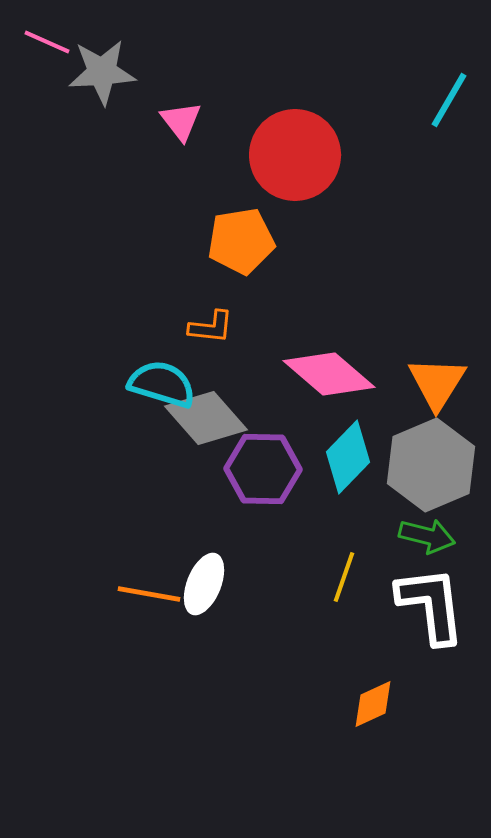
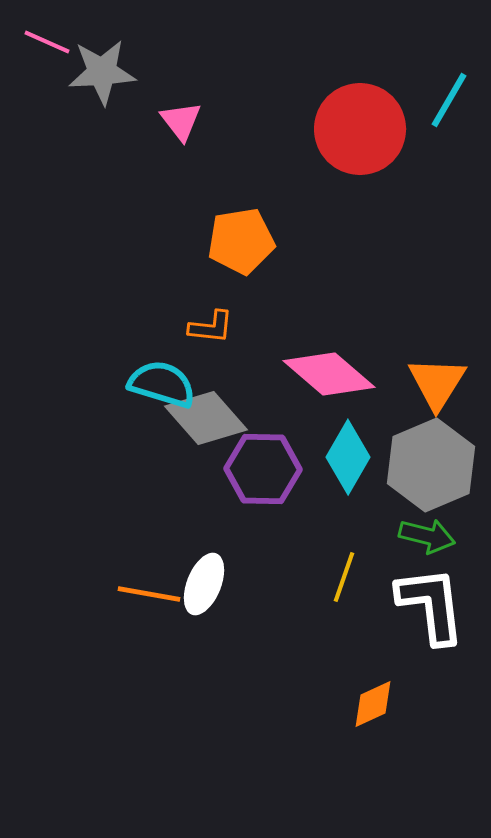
red circle: moved 65 px right, 26 px up
cyan diamond: rotated 14 degrees counterclockwise
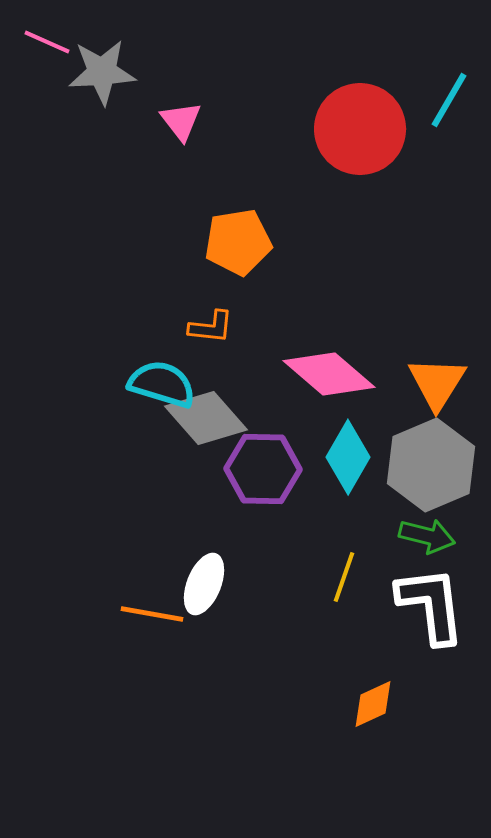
orange pentagon: moved 3 px left, 1 px down
orange line: moved 3 px right, 20 px down
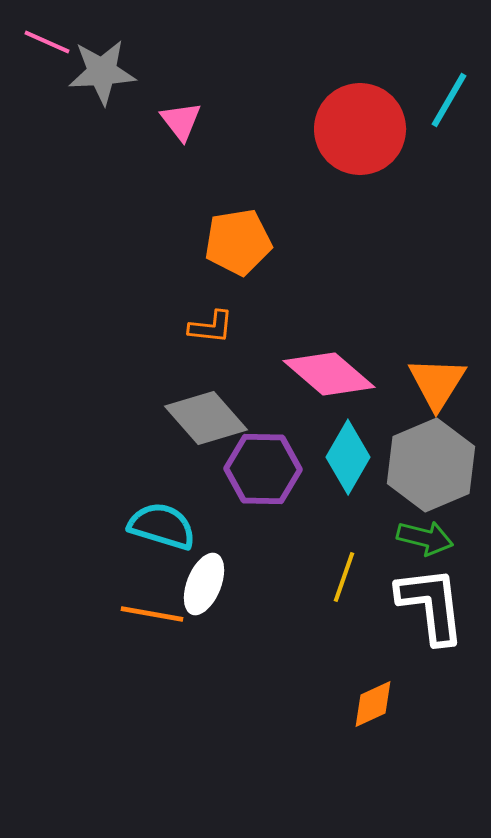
cyan semicircle: moved 142 px down
green arrow: moved 2 px left, 2 px down
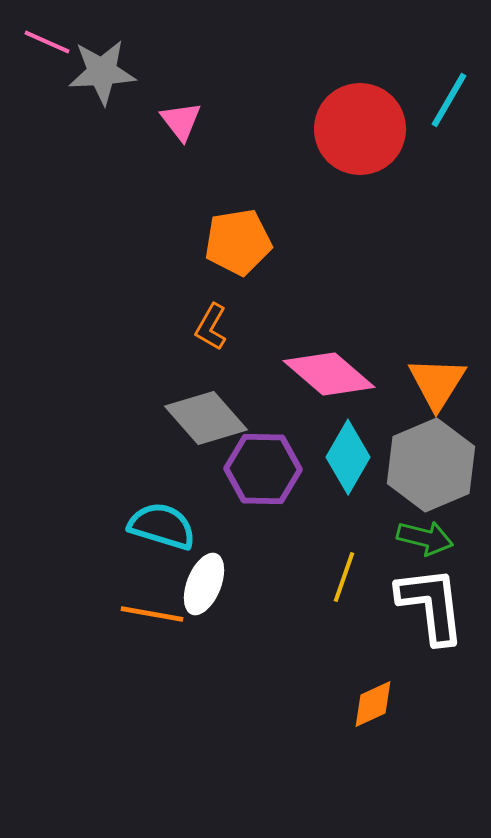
orange L-shape: rotated 114 degrees clockwise
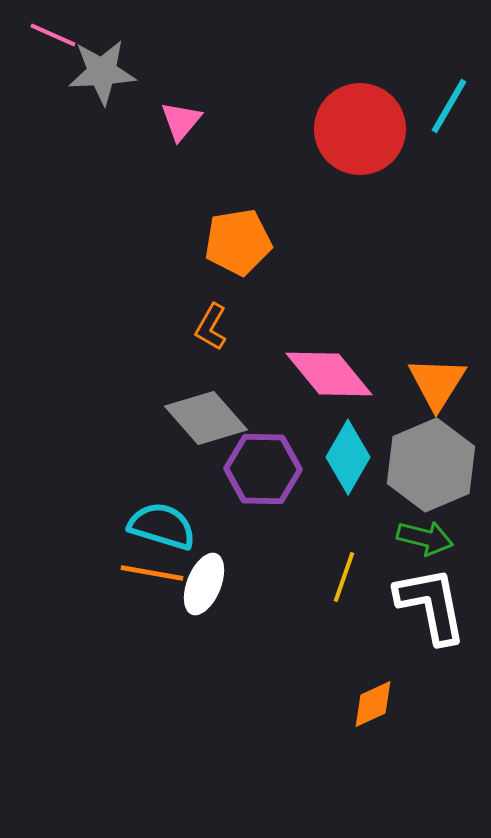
pink line: moved 6 px right, 7 px up
cyan line: moved 6 px down
pink triangle: rotated 18 degrees clockwise
pink diamond: rotated 10 degrees clockwise
white L-shape: rotated 4 degrees counterclockwise
orange line: moved 41 px up
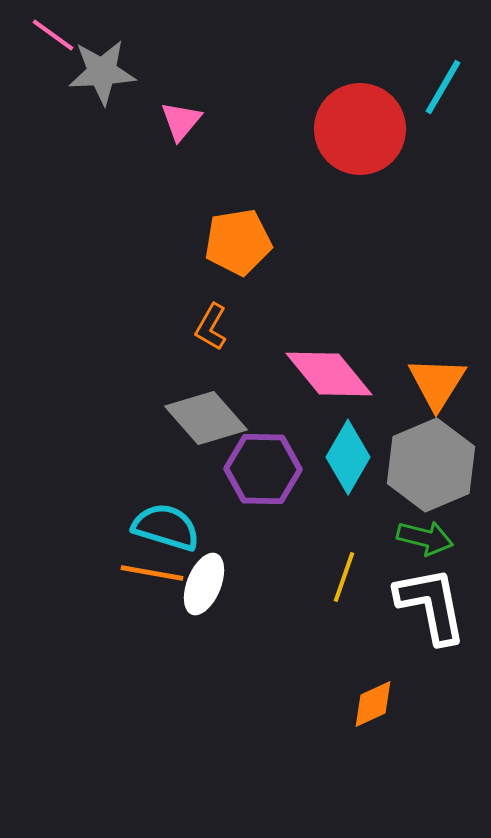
pink line: rotated 12 degrees clockwise
cyan line: moved 6 px left, 19 px up
cyan semicircle: moved 4 px right, 1 px down
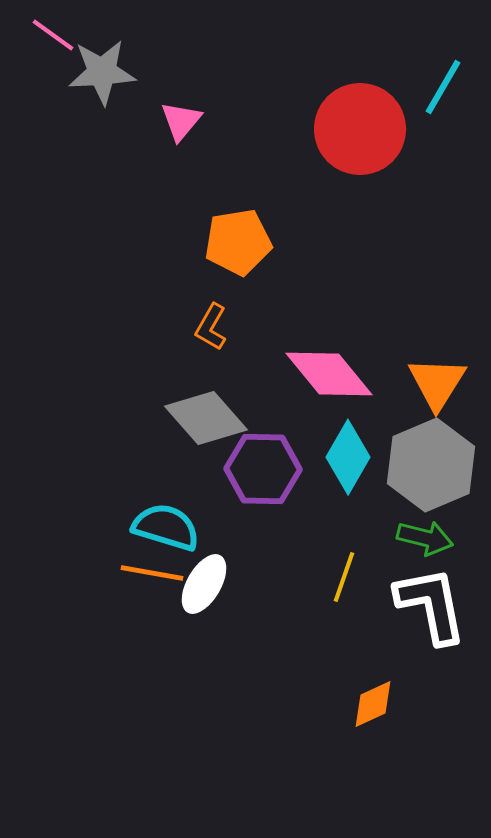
white ellipse: rotated 8 degrees clockwise
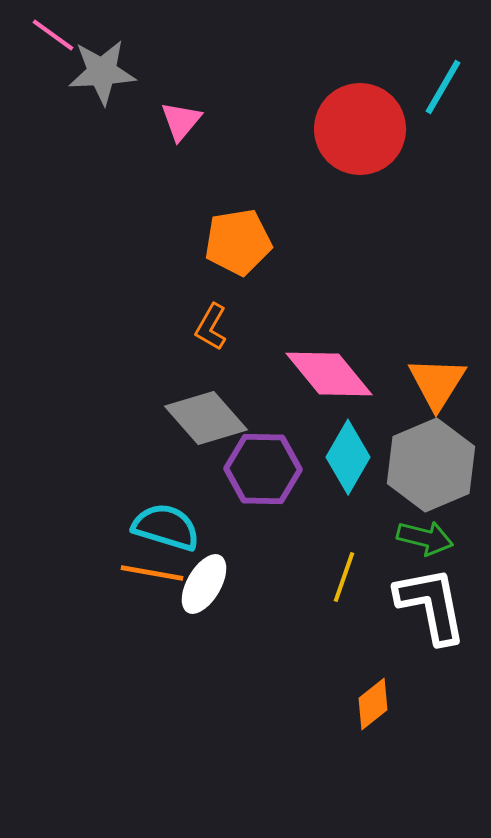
orange diamond: rotated 14 degrees counterclockwise
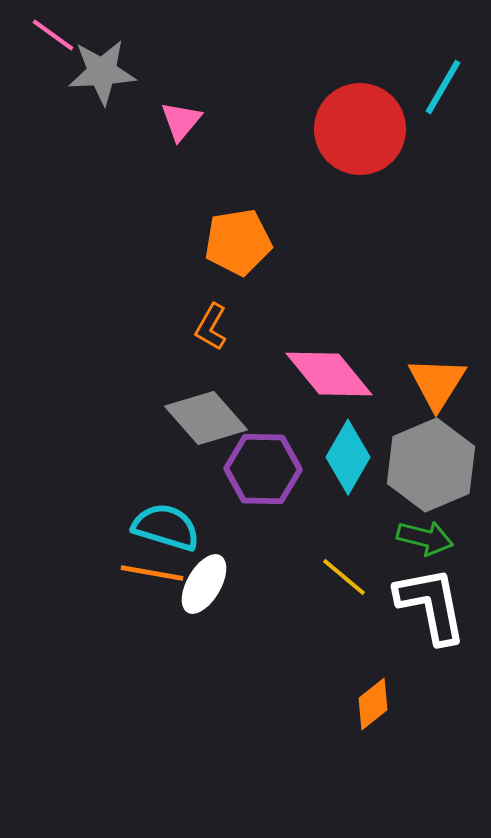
yellow line: rotated 69 degrees counterclockwise
